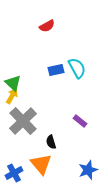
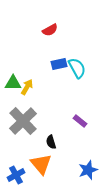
red semicircle: moved 3 px right, 4 px down
blue rectangle: moved 3 px right, 6 px up
green triangle: rotated 42 degrees counterclockwise
yellow arrow: moved 15 px right, 9 px up
blue cross: moved 2 px right, 2 px down
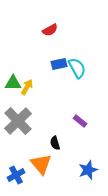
gray cross: moved 5 px left
black semicircle: moved 4 px right, 1 px down
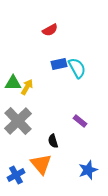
black semicircle: moved 2 px left, 2 px up
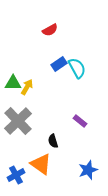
blue rectangle: rotated 21 degrees counterclockwise
orange triangle: rotated 15 degrees counterclockwise
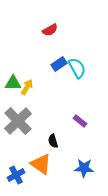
blue star: moved 4 px left, 2 px up; rotated 24 degrees clockwise
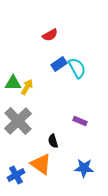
red semicircle: moved 5 px down
purple rectangle: rotated 16 degrees counterclockwise
